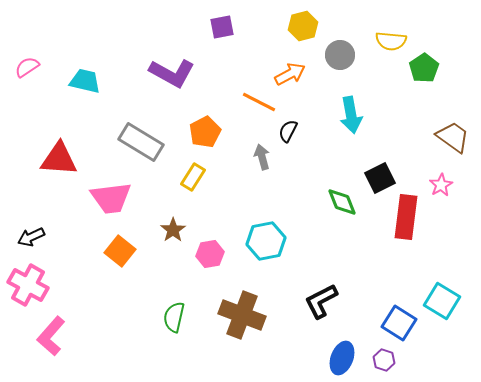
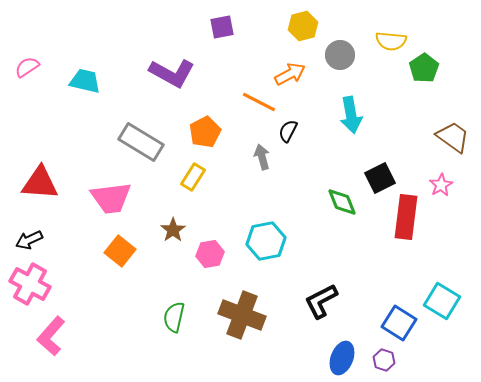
red triangle: moved 19 px left, 24 px down
black arrow: moved 2 px left, 3 px down
pink cross: moved 2 px right, 1 px up
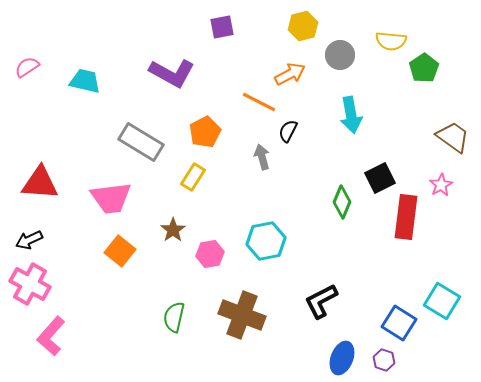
green diamond: rotated 44 degrees clockwise
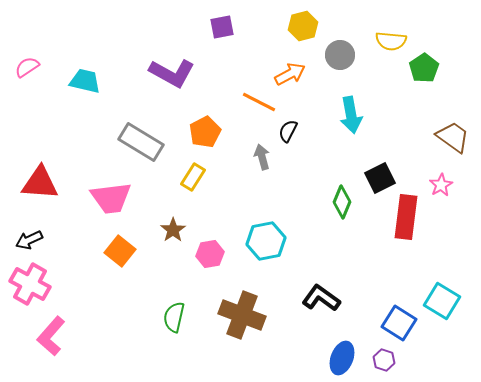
black L-shape: moved 3 px up; rotated 63 degrees clockwise
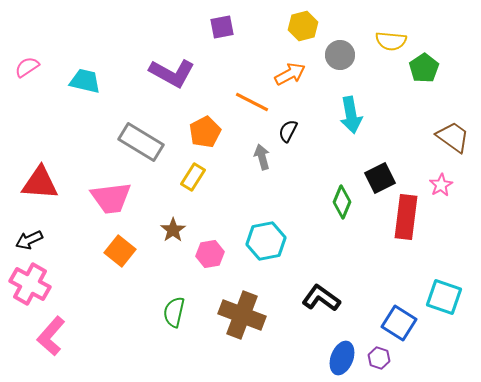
orange line: moved 7 px left
cyan square: moved 2 px right, 4 px up; rotated 12 degrees counterclockwise
green semicircle: moved 5 px up
purple hexagon: moved 5 px left, 2 px up
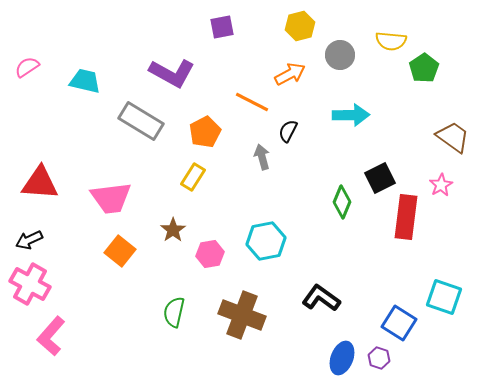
yellow hexagon: moved 3 px left
cyan arrow: rotated 81 degrees counterclockwise
gray rectangle: moved 21 px up
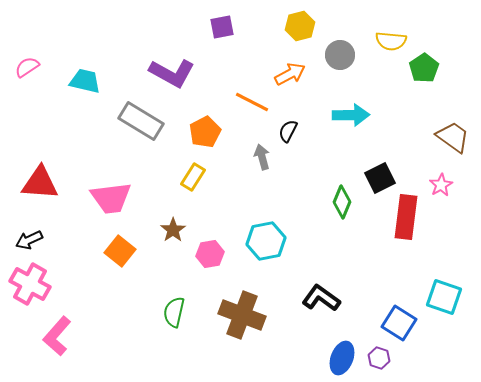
pink L-shape: moved 6 px right
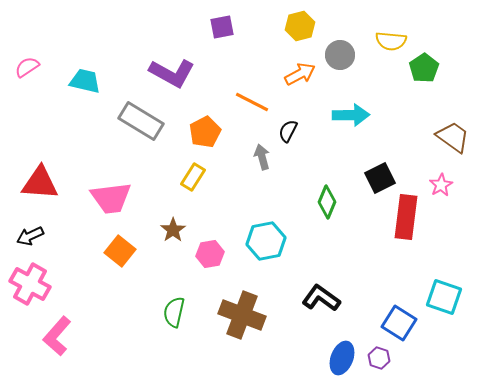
orange arrow: moved 10 px right
green diamond: moved 15 px left
black arrow: moved 1 px right, 4 px up
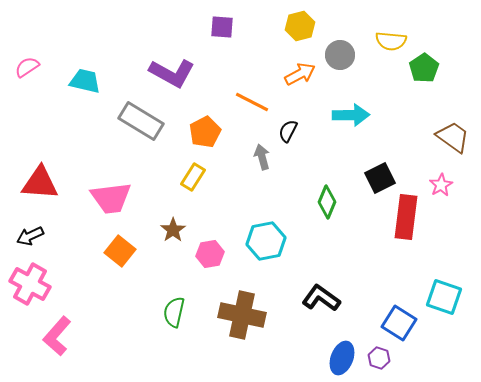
purple square: rotated 15 degrees clockwise
brown cross: rotated 9 degrees counterclockwise
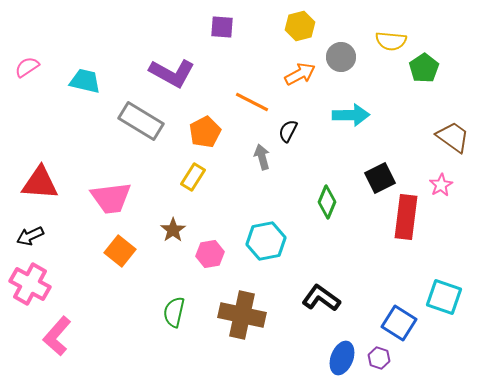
gray circle: moved 1 px right, 2 px down
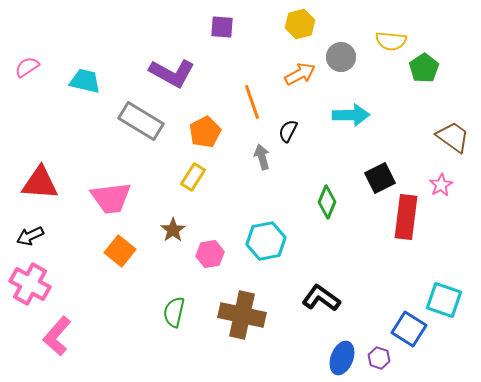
yellow hexagon: moved 2 px up
orange line: rotated 44 degrees clockwise
cyan square: moved 3 px down
blue square: moved 10 px right, 6 px down
